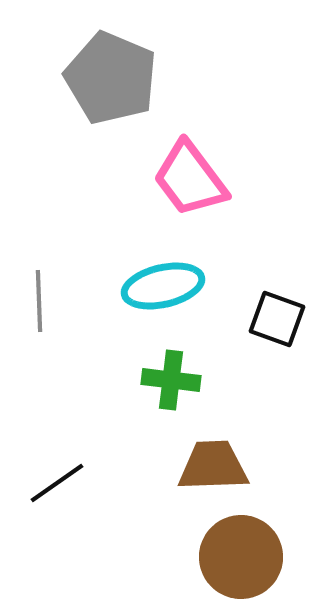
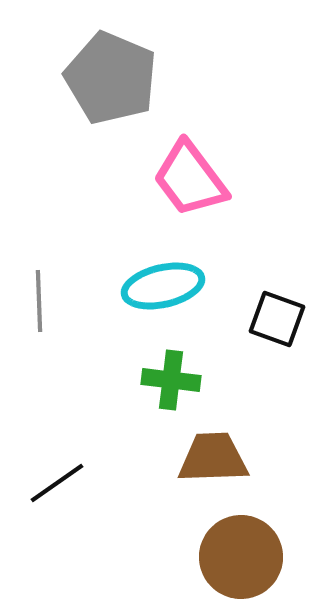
brown trapezoid: moved 8 px up
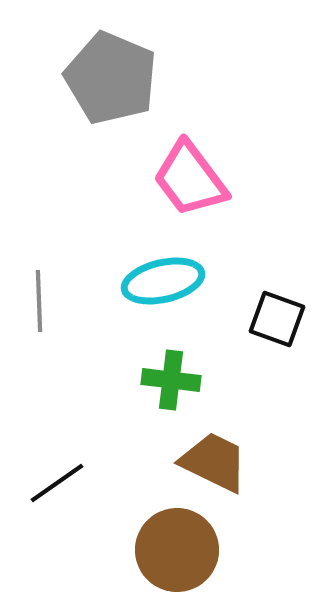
cyan ellipse: moved 5 px up
brown trapezoid: moved 1 px right, 4 px down; rotated 28 degrees clockwise
brown circle: moved 64 px left, 7 px up
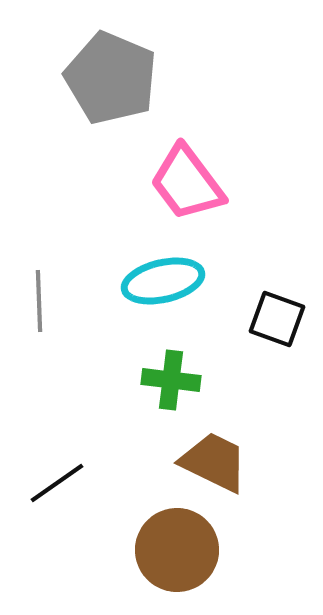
pink trapezoid: moved 3 px left, 4 px down
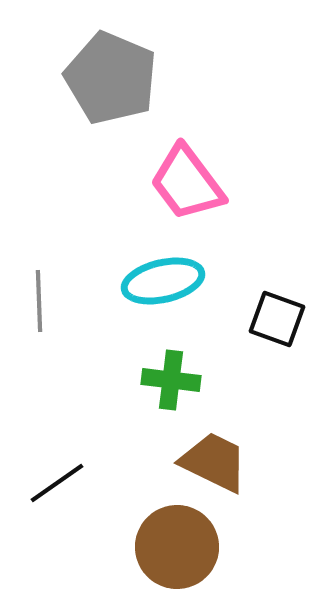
brown circle: moved 3 px up
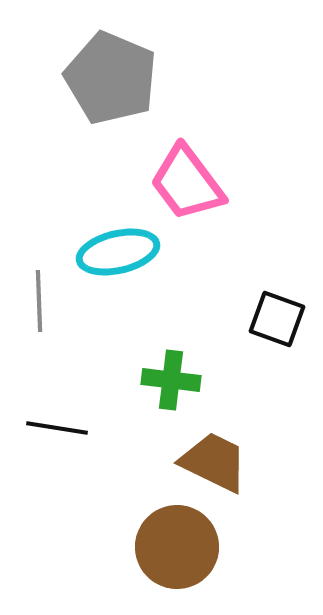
cyan ellipse: moved 45 px left, 29 px up
black line: moved 55 px up; rotated 44 degrees clockwise
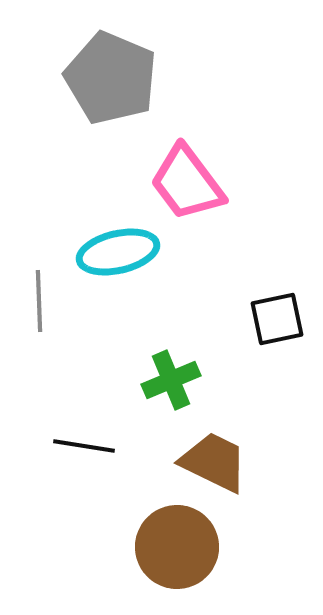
black square: rotated 32 degrees counterclockwise
green cross: rotated 30 degrees counterclockwise
black line: moved 27 px right, 18 px down
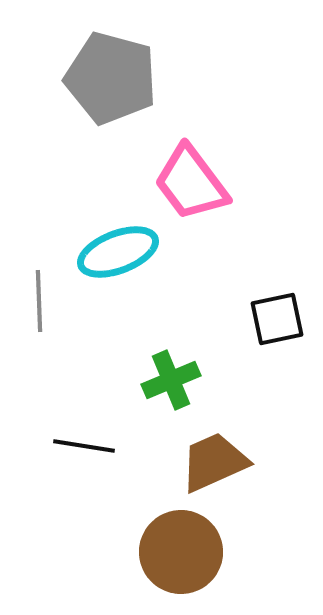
gray pentagon: rotated 8 degrees counterclockwise
pink trapezoid: moved 4 px right
cyan ellipse: rotated 8 degrees counterclockwise
brown trapezoid: rotated 50 degrees counterclockwise
brown circle: moved 4 px right, 5 px down
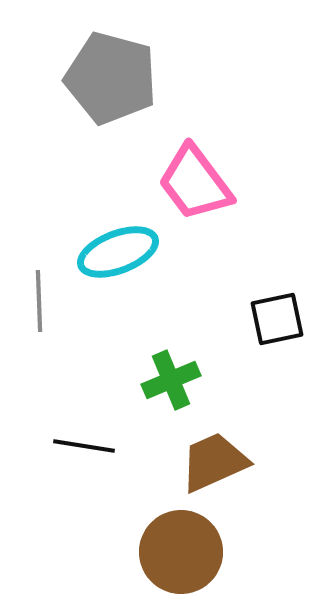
pink trapezoid: moved 4 px right
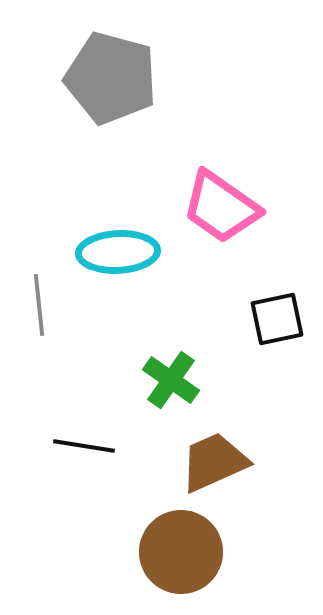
pink trapezoid: moved 26 px right, 24 px down; rotated 18 degrees counterclockwise
cyan ellipse: rotated 18 degrees clockwise
gray line: moved 4 px down; rotated 4 degrees counterclockwise
green cross: rotated 32 degrees counterclockwise
